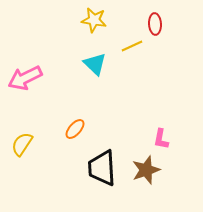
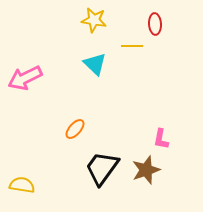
yellow line: rotated 25 degrees clockwise
yellow semicircle: moved 41 px down; rotated 65 degrees clockwise
black trapezoid: rotated 39 degrees clockwise
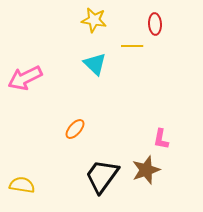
black trapezoid: moved 8 px down
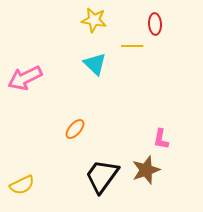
yellow semicircle: rotated 145 degrees clockwise
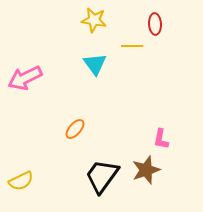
cyan triangle: rotated 10 degrees clockwise
yellow semicircle: moved 1 px left, 4 px up
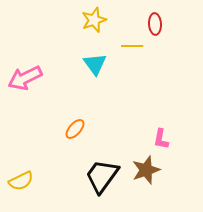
yellow star: rotated 30 degrees counterclockwise
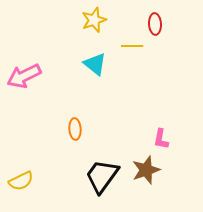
cyan triangle: rotated 15 degrees counterclockwise
pink arrow: moved 1 px left, 2 px up
orange ellipse: rotated 45 degrees counterclockwise
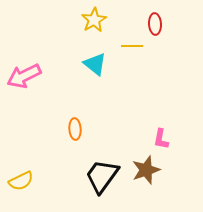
yellow star: rotated 10 degrees counterclockwise
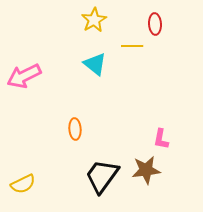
brown star: rotated 12 degrees clockwise
yellow semicircle: moved 2 px right, 3 px down
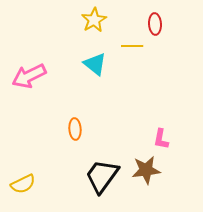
pink arrow: moved 5 px right
